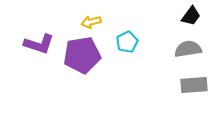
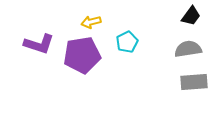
gray rectangle: moved 3 px up
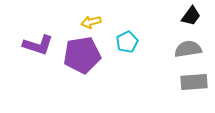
purple L-shape: moved 1 px left, 1 px down
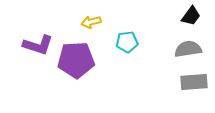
cyan pentagon: rotated 20 degrees clockwise
purple pentagon: moved 6 px left, 5 px down; rotated 6 degrees clockwise
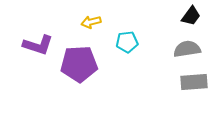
gray semicircle: moved 1 px left
purple pentagon: moved 3 px right, 4 px down
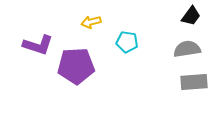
cyan pentagon: rotated 15 degrees clockwise
purple pentagon: moved 3 px left, 2 px down
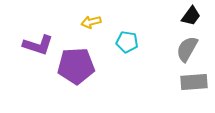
gray semicircle: rotated 52 degrees counterclockwise
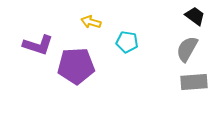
black trapezoid: moved 4 px right; rotated 90 degrees counterclockwise
yellow arrow: rotated 30 degrees clockwise
